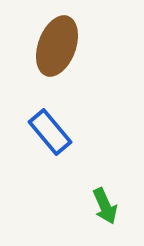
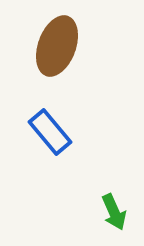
green arrow: moved 9 px right, 6 px down
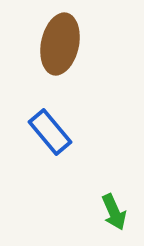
brown ellipse: moved 3 px right, 2 px up; rotated 8 degrees counterclockwise
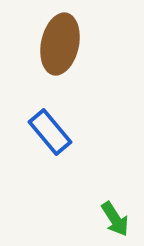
green arrow: moved 1 px right, 7 px down; rotated 9 degrees counterclockwise
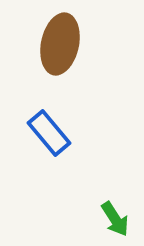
blue rectangle: moved 1 px left, 1 px down
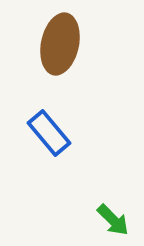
green arrow: moved 2 px left, 1 px down; rotated 12 degrees counterclockwise
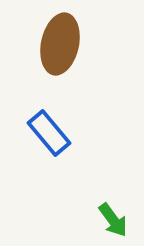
green arrow: rotated 9 degrees clockwise
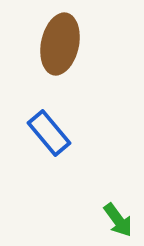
green arrow: moved 5 px right
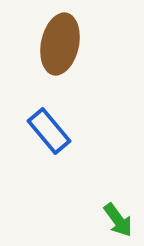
blue rectangle: moved 2 px up
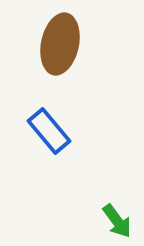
green arrow: moved 1 px left, 1 px down
